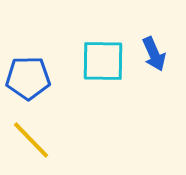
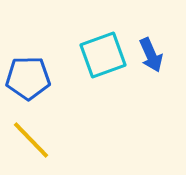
blue arrow: moved 3 px left, 1 px down
cyan square: moved 6 px up; rotated 21 degrees counterclockwise
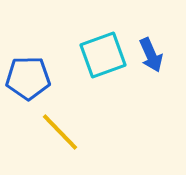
yellow line: moved 29 px right, 8 px up
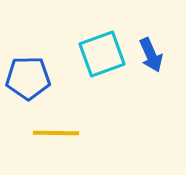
cyan square: moved 1 px left, 1 px up
yellow line: moved 4 px left, 1 px down; rotated 45 degrees counterclockwise
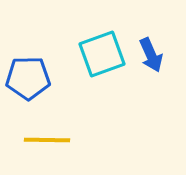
yellow line: moved 9 px left, 7 px down
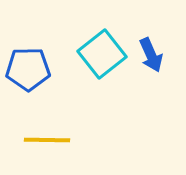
cyan square: rotated 18 degrees counterclockwise
blue pentagon: moved 9 px up
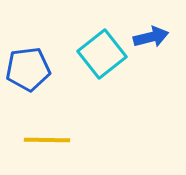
blue arrow: moved 18 px up; rotated 80 degrees counterclockwise
blue pentagon: rotated 6 degrees counterclockwise
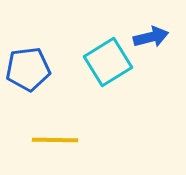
cyan square: moved 6 px right, 8 px down; rotated 6 degrees clockwise
yellow line: moved 8 px right
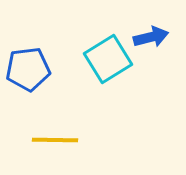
cyan square: moved 3 px up
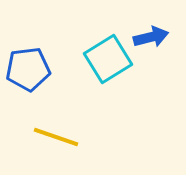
yellow line: moved 1 px right, 3 px up; rotated 18 degrees clockwise
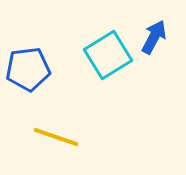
blue arrow: moved 3 px right; rotated 48 degrees counterclockwise
cyan square: moved 4 px up
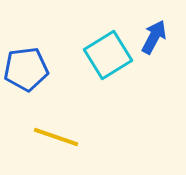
blue pentagon: moved 2 px left
